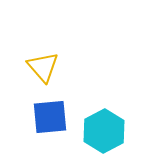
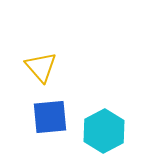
yellow triangle: moved 2 px left
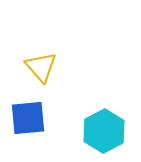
blue square: moved 22 px left, 1 px down
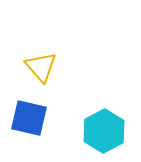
blue square: moved 1 px right; rotated 18 degrees clockwise
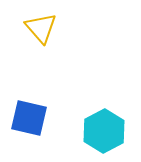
yellow triangle: moved 39 px up
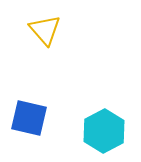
yellow triangle: moved 4 px right, 2 px down
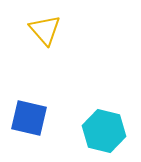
cyan hexagon: rotated 18 degrees counterclockwise
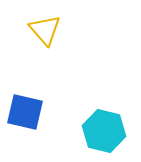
blue square: moved 4 px left, 6 px up
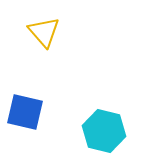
yellow triangle: moved 1 px left, 2 px down
